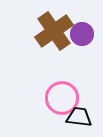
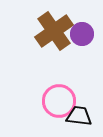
pink circle: moved 3 px left, 3 px down
black trapezoid: moved 1 px up
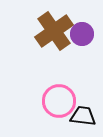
black trapezoid: moved 4 px right
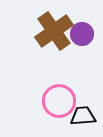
black trapezoid: rotated 12 degrees counterclockwise
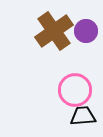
purple circle: moved 4 px right, 3 px up
pink circle: moved 16 px right, 11 px up
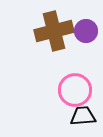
brown cross: rotated 21 degrees clockwise
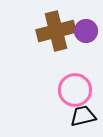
brown cross: moved 2 px right
black trapezoid: rotated 8 degrees counterclockwise
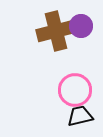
purple circle: moved 5 px left, 5 px up
black trapezoid: moved 3 px left
